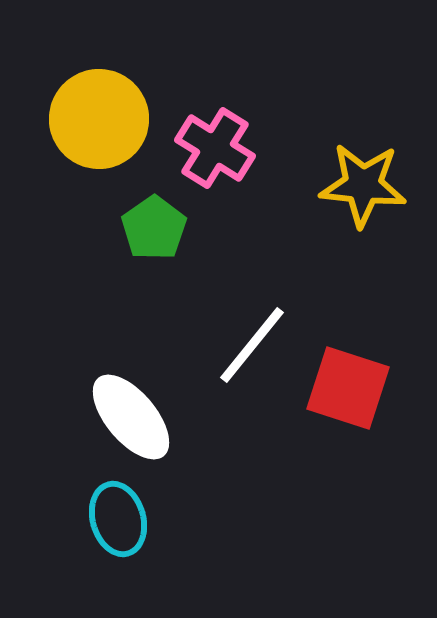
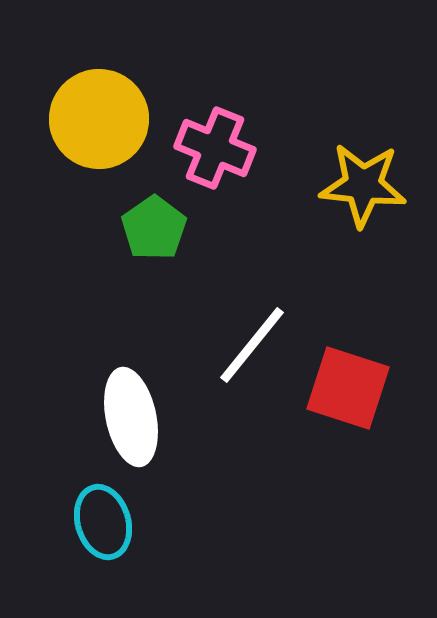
pink cross: rotated 10 degrees counterclockwise
white ellipse: rotated 28 degrees clockwise
cyan ellipse: moved 15 px left, 3 px down
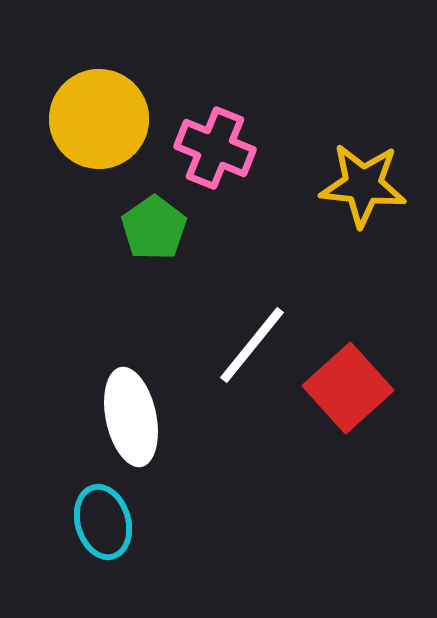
red square: rotated 30 degrees clockwise
